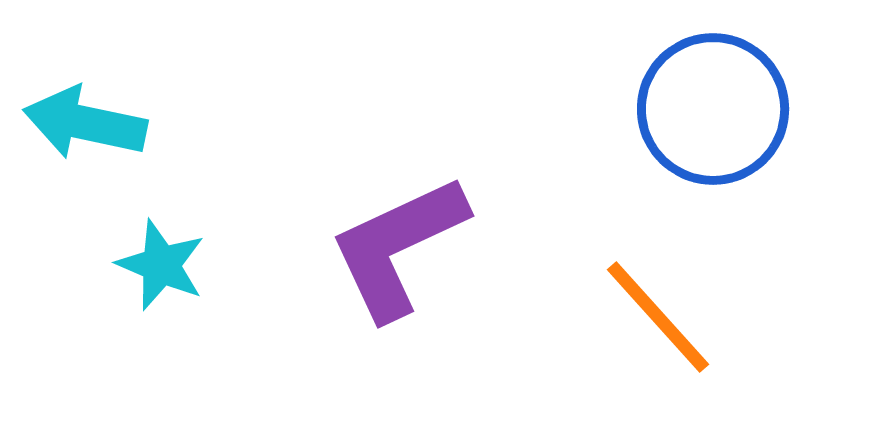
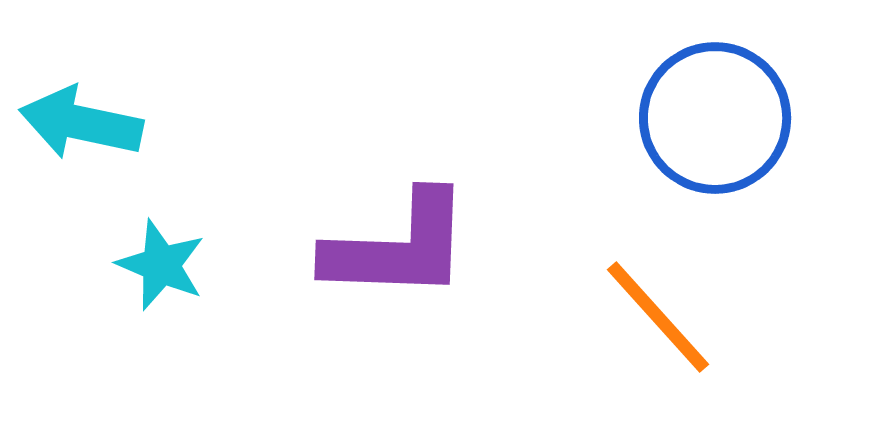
blue circle: moved 2 px right, 9 px down
cyan arrow: moved 4 px left
purple L-shape: rotated 153 degrees counterclockwise
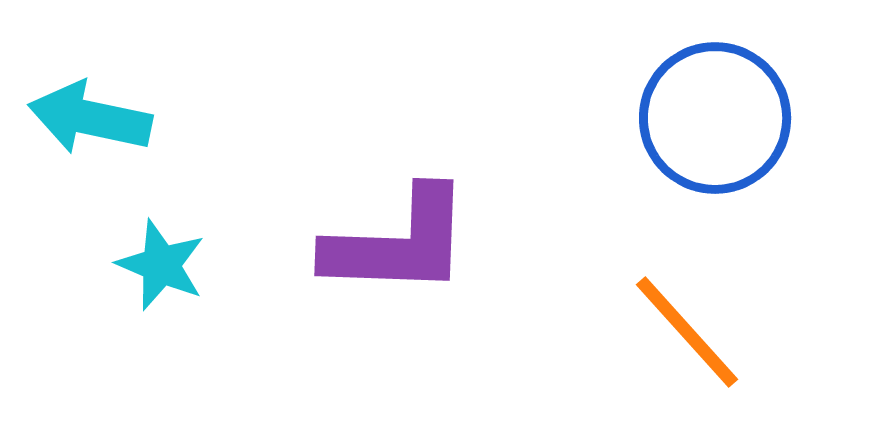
cyan arrow: moved 9 px right, 5 px up
purple L-shape: moved 4 px up
orange line: moved 29 px right, 15 px down
